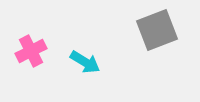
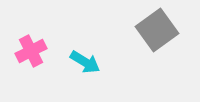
gray square: rotated 15 degrees counterclockwise
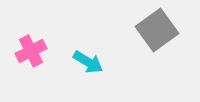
cyan arrow: moved 3 px right
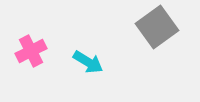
gray square: moved 3 px up
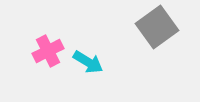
pink cross: moved 17 px right
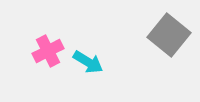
gray square: moved 12 px right, 8 px down; rotated 15 degrees counterclockwise
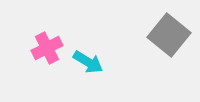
pink cross: moved 1 px left, 3 px up
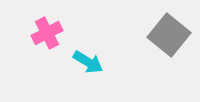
pink cross: moved 15 px up
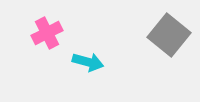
cyan arrow: rotated 16 degrees counterclockwise
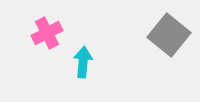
cyan arrow: moved 5 px left; rotated 100 degrees counterclockwise
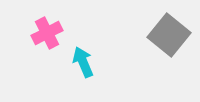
cyan arrow: rotated 28 degrees counterclockwise
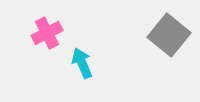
cyan arrow: moved 1 px left, 1 px down
